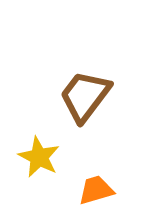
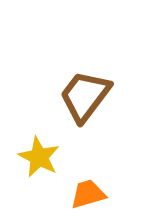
orange trapezoid: moved 8 px left, 4 px down
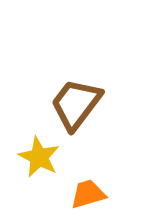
brown trapezoid: moved 9 px left, 8 px down
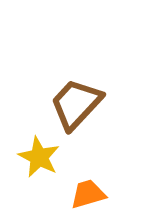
brown trapezoid: rotated 6 degrees clockwise
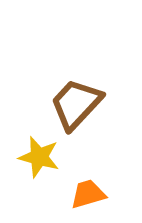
yellow star: rotated 12 degrees counterclockwise
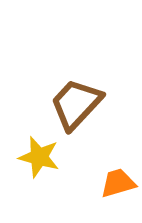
orange trapezoid: moved 30 px right, 11 px up
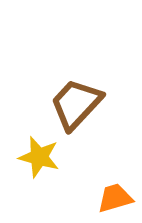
orange trapezoid: moved 3 px left, 15 px down
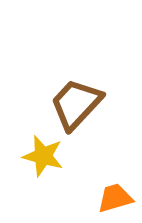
yellow star: moved 4 px right, 1 px up
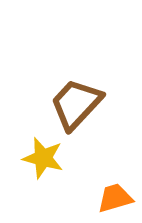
yellow star: moved 2 px down
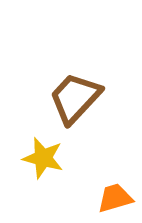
brown trapezoid: moved 1 px left, 6 px up
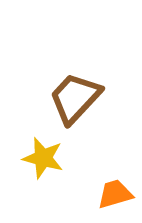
orange trapezoid: moved 4 px up
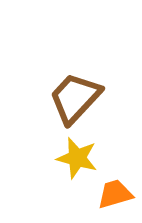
yellow star: moved 34 px right
